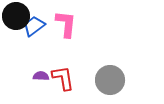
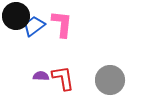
pink L-shape: moved 4 px left
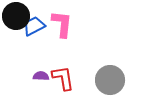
blue trapezoid: rotated 10 degrees clockwise
